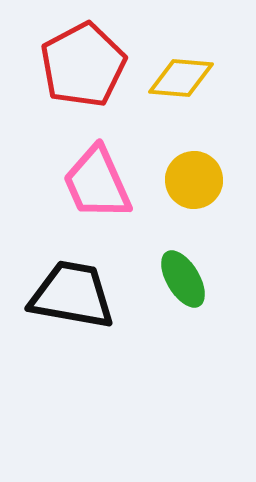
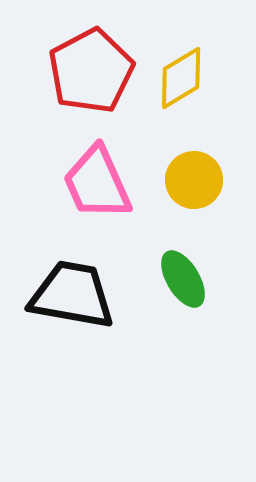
red pentagon: moved 8 px right, 6 px down
yellow diamond: rotated 36 degrees counterclockwise
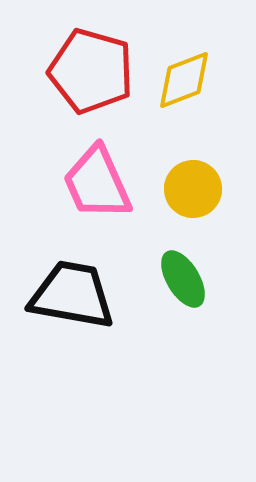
red pentagon: rotated 28 degrees counterclockwise
yellow diamond: moved 3 px right, 2 px down; rotated 10 degrees clockwise
yellow circle: moved 1 px left, 9 px down
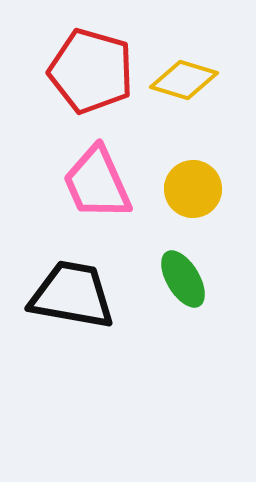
yellow diamond: rotated 38 degrees clockwise
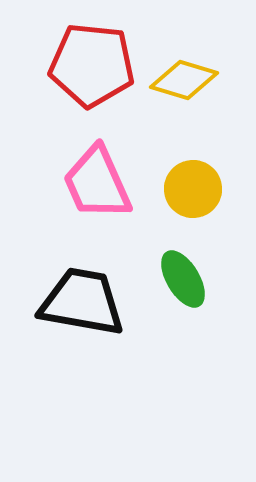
red pentagon: moved 1 px right, 6 px up; rotated 10 degrees counterclockwise
black trapezoid: moved 10 px right, 7 px down
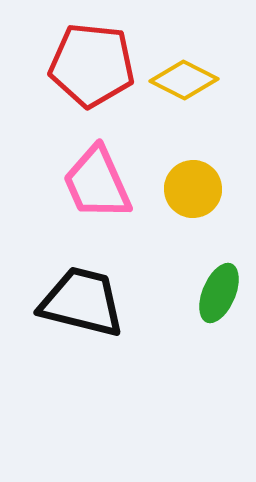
yellow diamond: rotated 10 degrees clockwise
green ellipse: moved 36 px right, 14 px down; rotated 54 degrees clockwise
black trapezoid: rotated 4 degrees clockwise
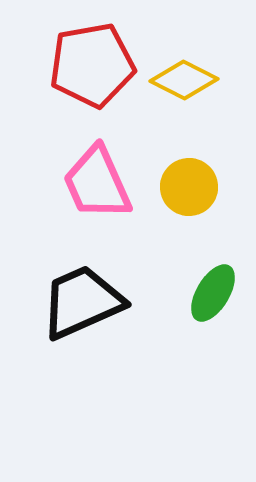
red pentagon: rotated 16 degrees counterclockwise
yellow circle: moved 4 px left, 2 px up
green ellipse: moved 6 px left; rotated 8 degrees clockwise
black trapezoid: rotated 38 degrees counterclockwise
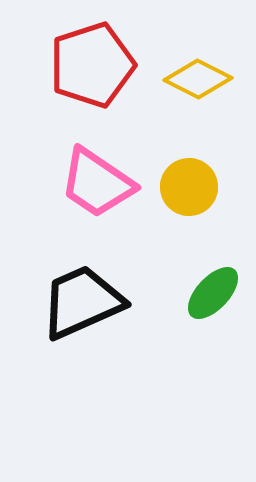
red pentagon: rotated 8 degrees counterclockwise
yellow diamond: moved 14 px right, 1 px up
pink trapezoid: rotated 32 degrees counterclockwise
green ellipse: rotated 12 degrees clockwise
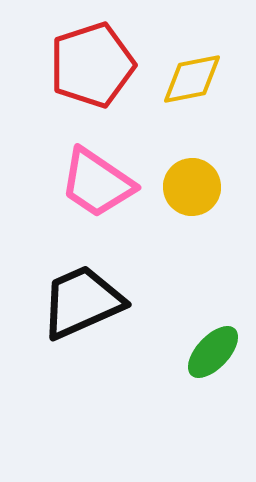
yellow diamond: moved 6 px left; rotated 38 degrees counterclockwise
yellow circle: moved 3 px right
green ellipse: moved 59 px down
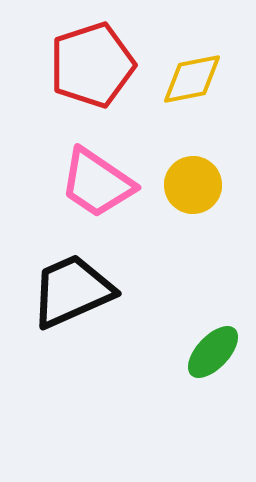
yellow circle: moved 1 px right, 2 px up
black trapezoid: moved 10 px left, 11 px up
